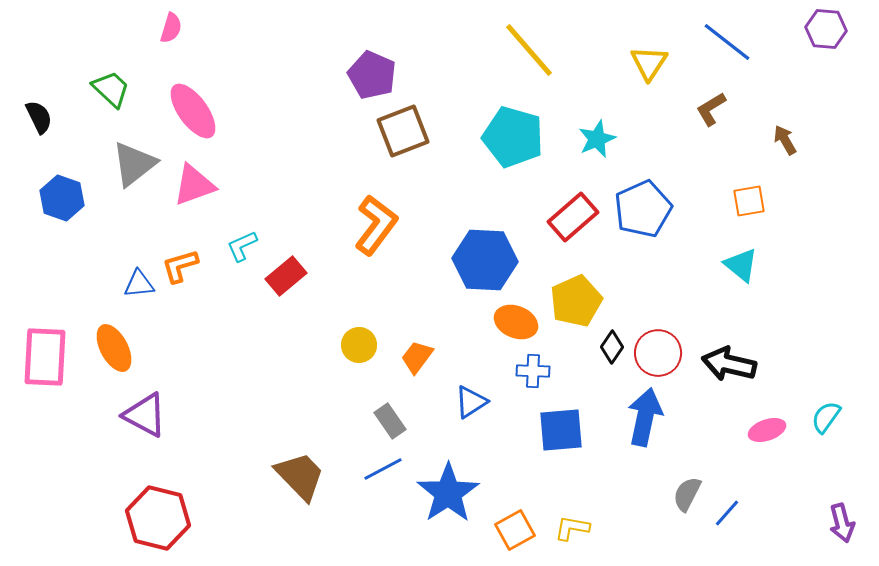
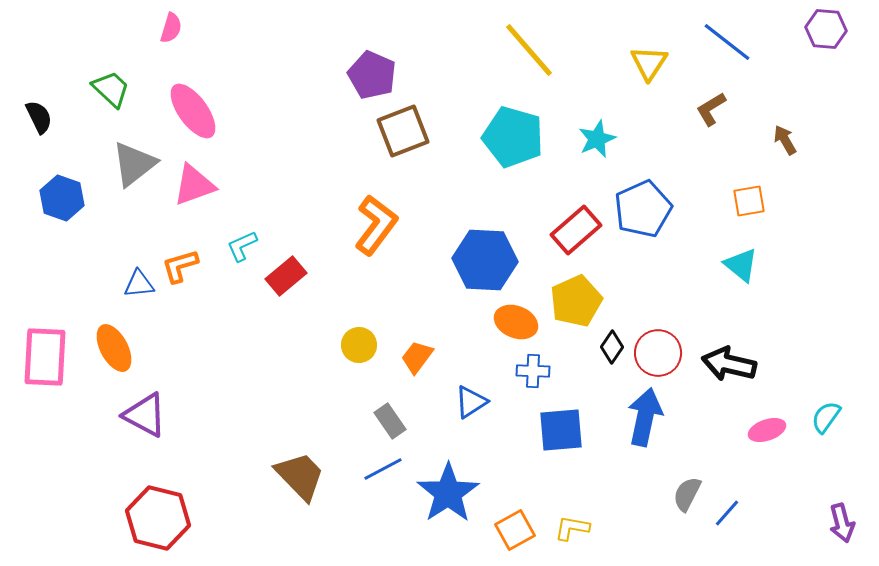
red rectangle at (573, 217): moved 3 px right, 13 px down
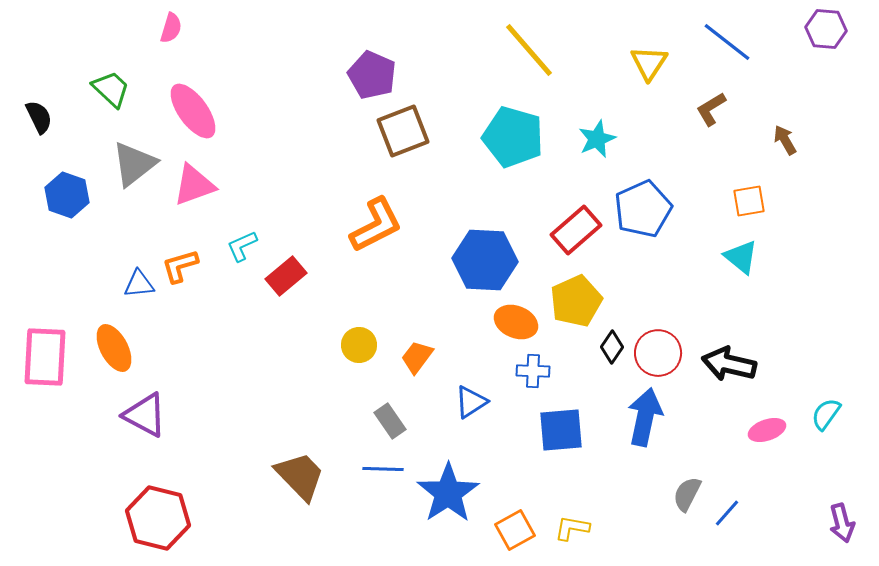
blue hexagon at (62, 198): moved 5 px right, 3 px up
orange L-shape at (376, 225): rotated 26 degrees clockwise
cyan triangle at (741, 265): moved 8 px up
cyan semicircle at (826, 417): moved 3 px up
blue line at (383, 469): rotated 30 degrees clockwise
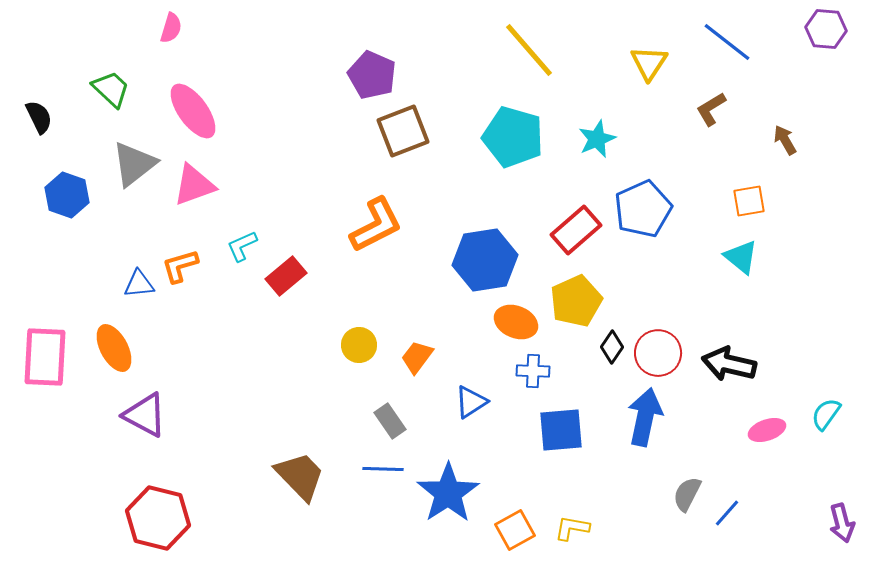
blue hexagon at (485, 260): rotated 12 degrees counterclockwise
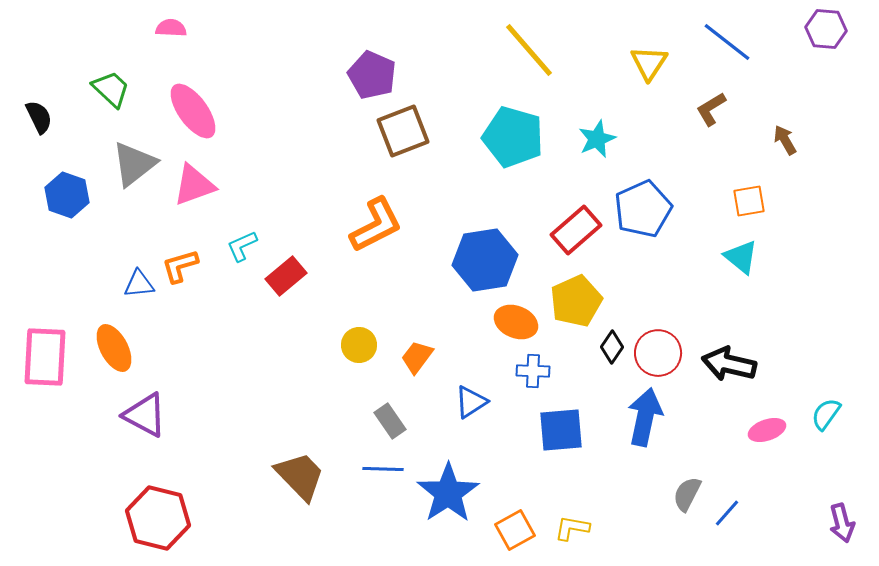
pink semicircle at (171, 28): rotated 104 degrees counterclockwise
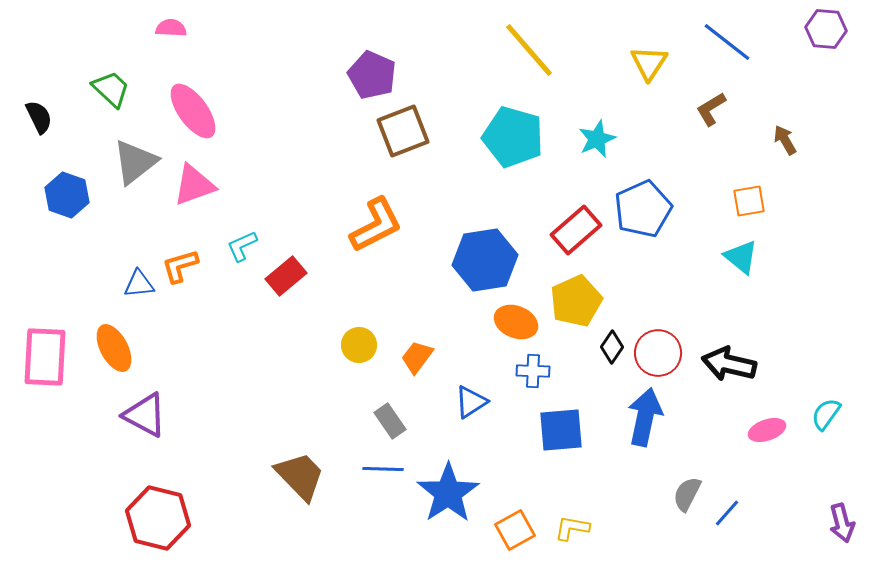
gray triangle at (134, 164): moved 1 px right, 2 px up
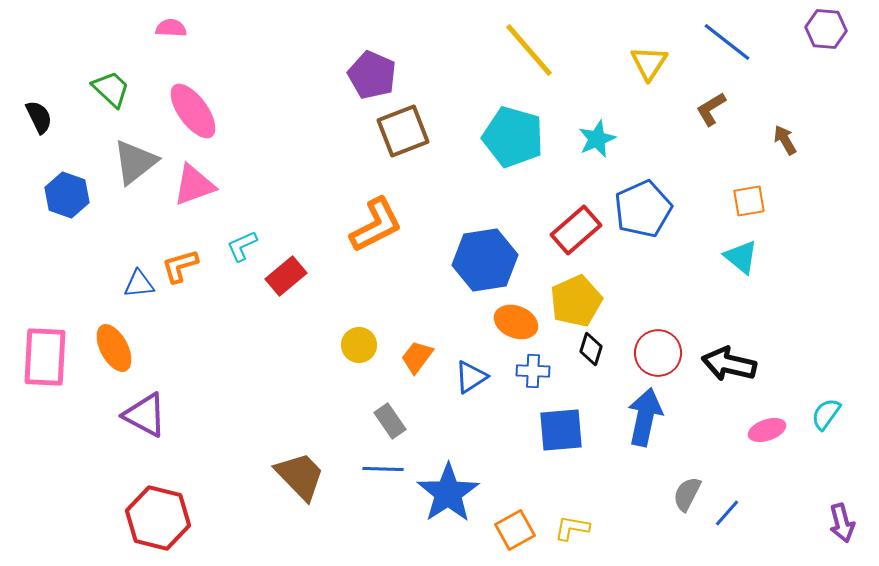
black diamond at (612, 347): moved 21 px left, 2 px down; rotated 16 degrees counterclockwise
blue triangle at (471, 402): moved 25 px up
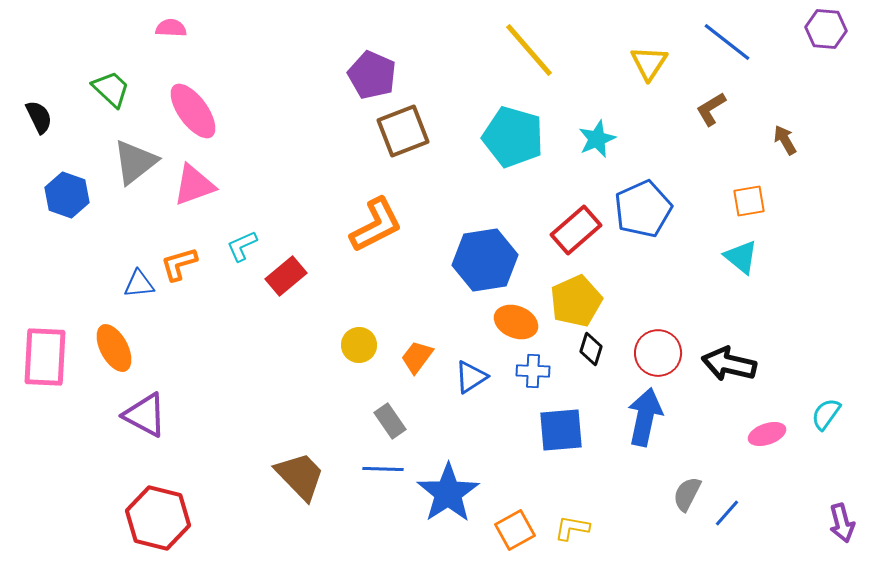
orange L-shape at (180, 266): moved 1 px left, 2 px up
pink ellipse at (767, 430): moved 4 px down
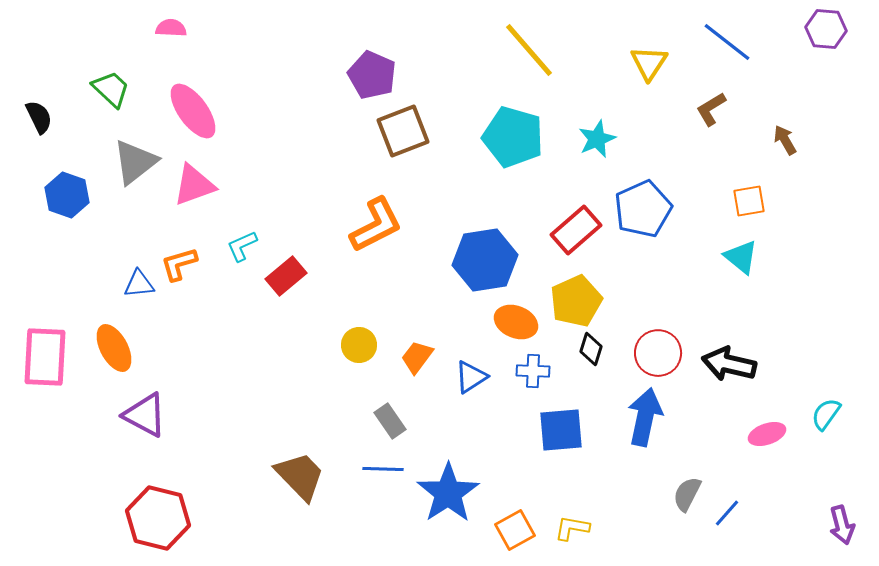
purple arrow at (842, 523): moved 2 px down
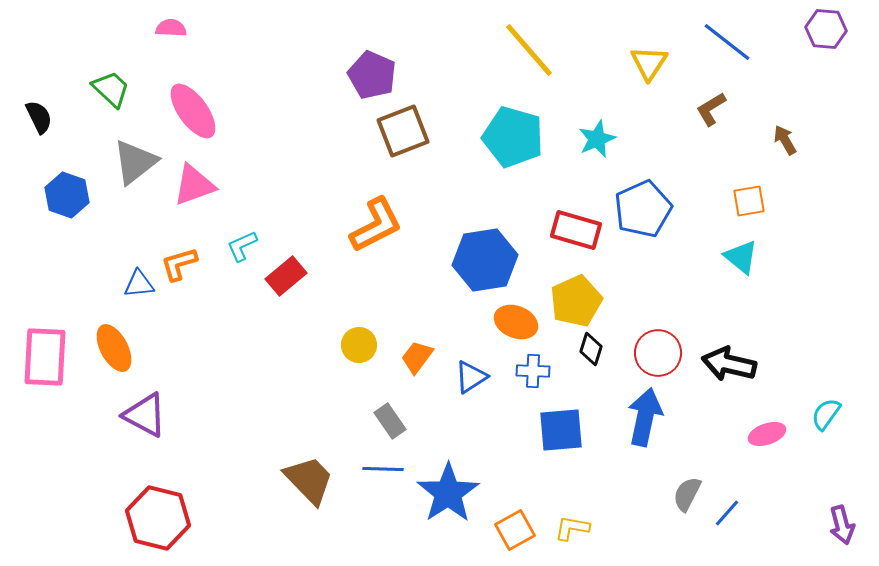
red rectangle at (576, 230): rotated 57 degrees clockwise
brown trapezoid at (300, 476): moved 9 px right, 4 px down
